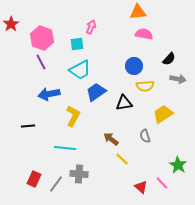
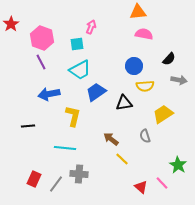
gray arrow: moved 1 px right, 1 px down
yellow L-shape: rotated 15 degrees counterclockwise
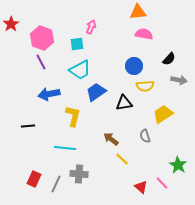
gray line: rotated 12 degrees counterclockwise
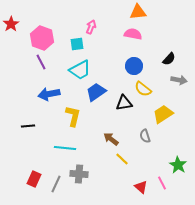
pink semicircle: moved 11 px left
yellow semicircle: moved 2 px left, 3 px down; rotated 42 degrees clockwise
pink line: rotated 16 degrees clockwise
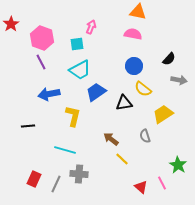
orange triangle: rotated 18 degrees clockwise
cyan line: moved 2 px down; rotated 10 degrees clockwise
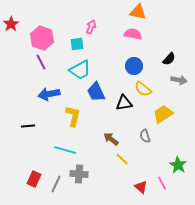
blue trapezoid: rotated 80 degrees counterclockwise
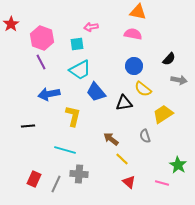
pink arrow: rotated 120 degrees counterclockwise
blue trapezoid: rotated 15 degrees counterclockwise
pink line: rotated 48 degrees counterclockwise
red triangle: moved 12 px left, 5 px up
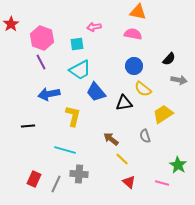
pink arrow: moved 3 px right
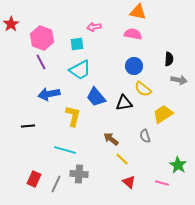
black semicircle: rotated 40 degrees counterclockwise
blue trapezoid: moved 5 px down
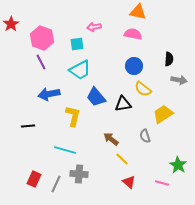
black triangle: moved 1 px left, 1 px down
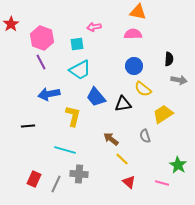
pink semicircle: rotated 12 degrees counterclockwise
